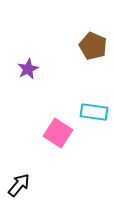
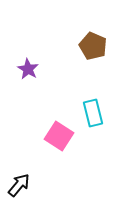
purple star: rotated 15 degrees counterclockwise
cyan rectangle: moved 1 px left, 1 px down; rotated 68 degrees clockwise
pink square: moved 1 px right, 3 px down
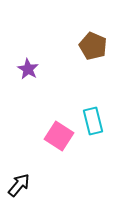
cyan rectangle: moved 8 px down
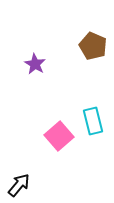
purple star: moved 7 px right, 5 px up
pink square: rotated 16 degrees clockwise
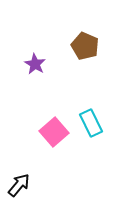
brown pentagon: moved 8 px left
cyan rectangle: moved 2 px left, 2 px down; rotated 12 degrees counterclockwise
pink square: moved 5 px left, 4 px up
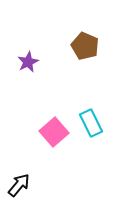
purple star: moved 7 px left, 2 px up; rotated 15 degrees clockwise
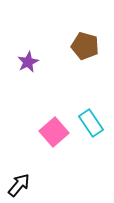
brown pentagon: rotated 8 degrees counterclockwise
cyan rectangle: rotated 8 degrees counterclockwise
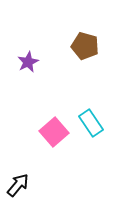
black arrow: moved 1 px left
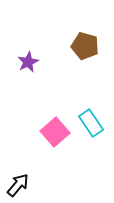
pink square: moved 1 px right
